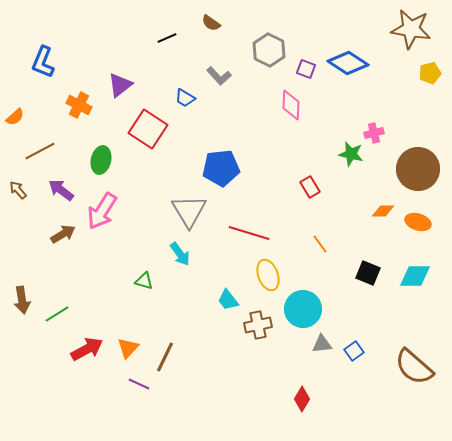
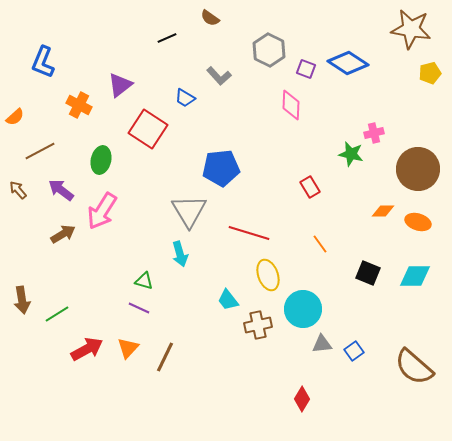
brown semicircle at (211, 23): moved 1 px left, 5 px up
cyan arrow at (180, 254): rotated 20 degrees clockwise
purple line at (139, 384): moved 76 px up
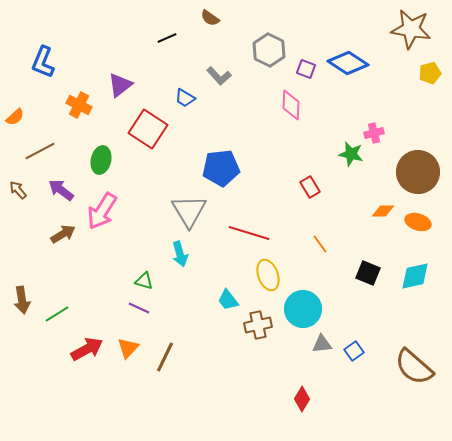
brown circle at (418, 169): moved 3 px down
cyan diamond at (415, 276): rotated 12 degrees counterclockwise
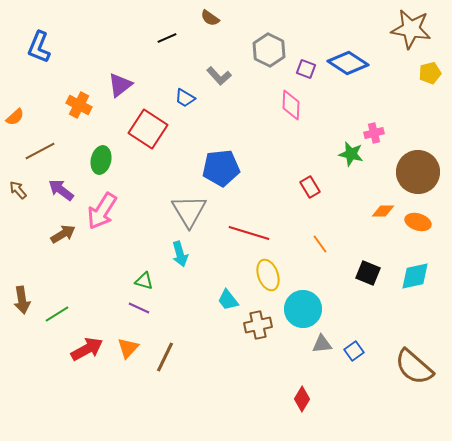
blue L-shape at (43, 62): moved 4 px left, 15 px up
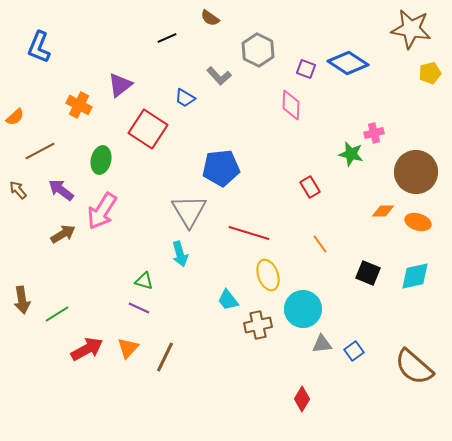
gray hexagon at (269, 50): moved 11 px left
brown circle at (418, 172): moved 2 px left
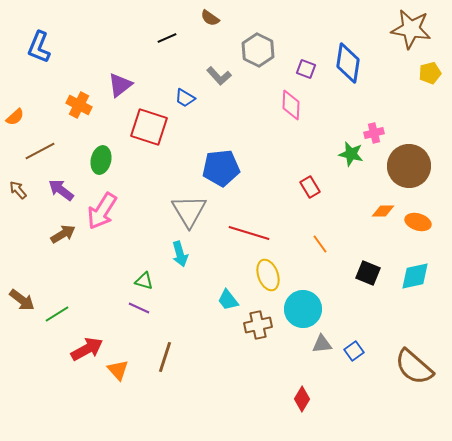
blue diamond at (348, 63): rotated 66 degrees clockwise
red square at (148, 129): moved 1 px right, 2 px up; rotated 15 degrees counterclockwise
brown circle at (416, 172): moved 7 px left, 6 px up
brown arrow at (22, 300): rotated 44 degrees counterclockwise
orange triangle at (128, 348): moved 10 px left, 22 px down; rotated 25 degrees counterclockwise
brown line at (165, 357): rotated 8 degrees counterclockwise
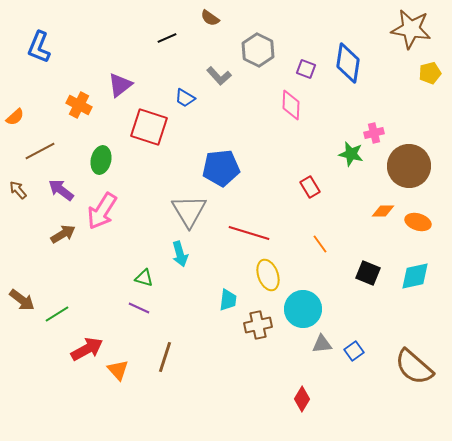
green triangle at (144, 281): moved 3 px up
cyan trapezoid at (228, 300): rotated 135 degrees counterclockwise
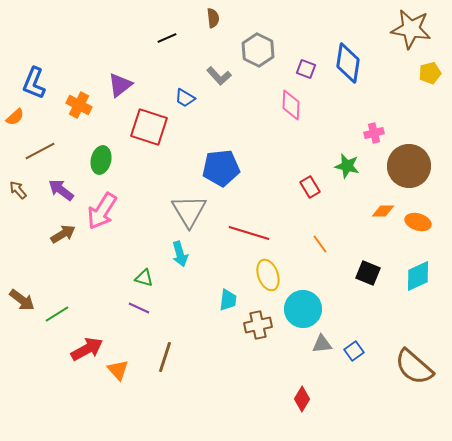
brown semicircle at (210, 18): moved 3 px right; rotated 132 degrees counterclockwise
blue L-shape at (39, 47): moved 5 px left, 36 px down
green star at (351, 154): moved 4 px left, 12 px down
cyan diamond at (415, 276): moved 3 px right; rotated 12 degrees counterclockwise
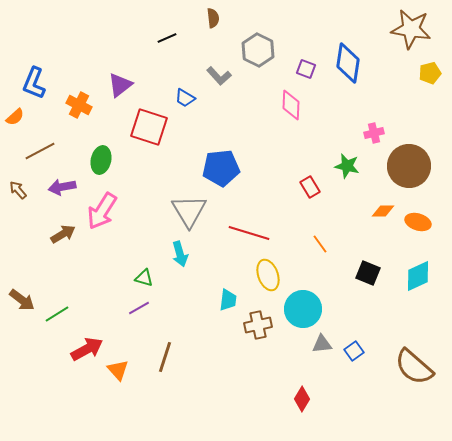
purple arrow at (61, 190): moved 1 px right, 3 px up; rotated 48 degrees counterclockwise
purple line at (139, 308): rotated 55 degrees counterclockwise
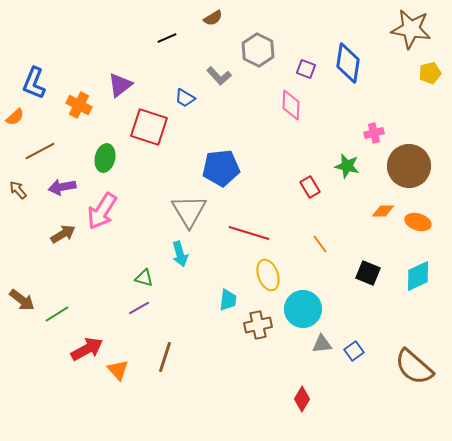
brown semicircle at (213, 18): rotated 66 degrees clockwise
green ellipse at (101, 160): moved 4 px right, 2 px up
